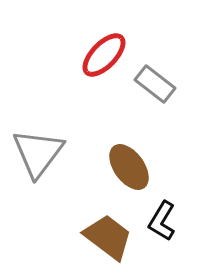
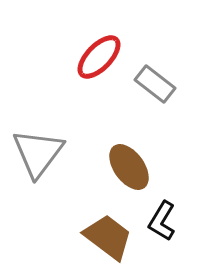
red ellipse: moved 5 px left, 2 px down
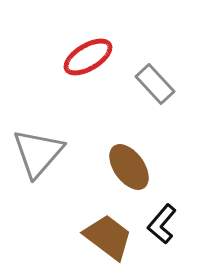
red ellipse: moved 11 px left; rotated 15 degrees clockwise
gray rectangle: rotated 9 degrees clockwise
gray triangle: rotated 4 degrees clockwise
black L-shape: moved 3 px down; rotated 9 degrees clockwise
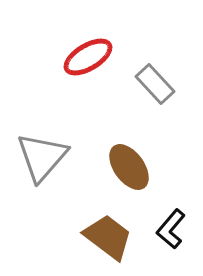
gray triangle: moved 4 px right, 4 px down
black L-shape: moved 9 px right, 5 px down
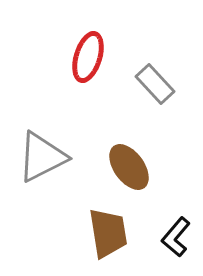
red ellipse: rotated 42 degrees counterclockwise
gray triangle: rotated 22 degrees clockwise
black L-shape: moved 5 px right, 8 px down
brown trapezoid: moved 4 px up; rotated 44 degrees clockwise
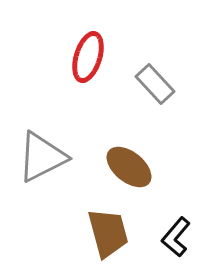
brown ellipse: rotated 15 degrees counterclockwise
brown trapezoid: rotated 6 degrees counterclockwise
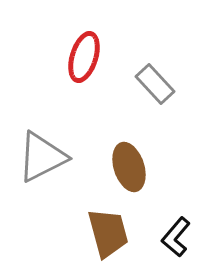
red ellipse: moved 4 px left
brown ellipse: rotated 33 degrees clockwise
